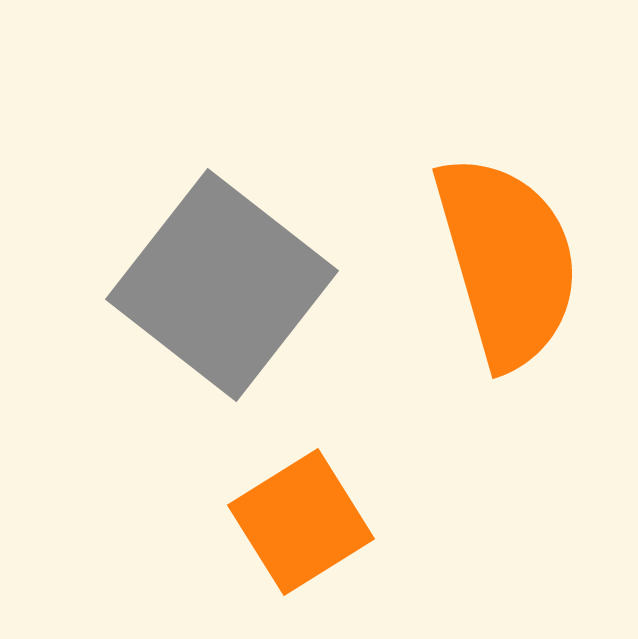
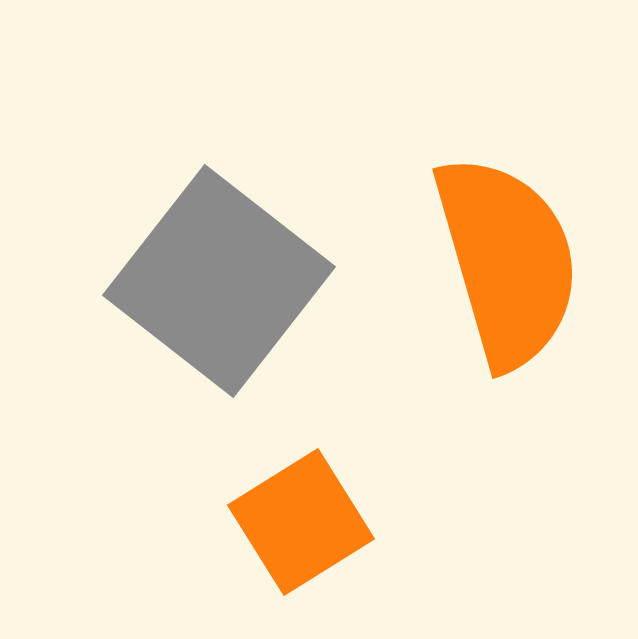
gray square: moved 3 px left, 4 px up
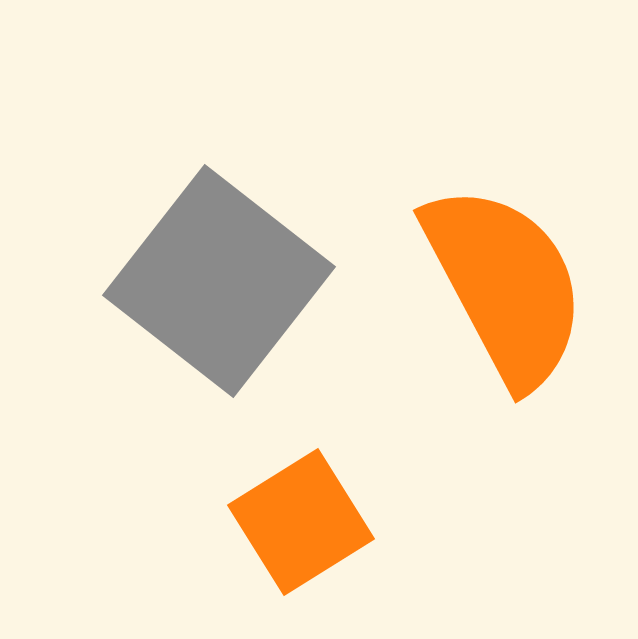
orange semicircle: moved 2 px left, 24 px down; rotated 12 degrees counterclockwise
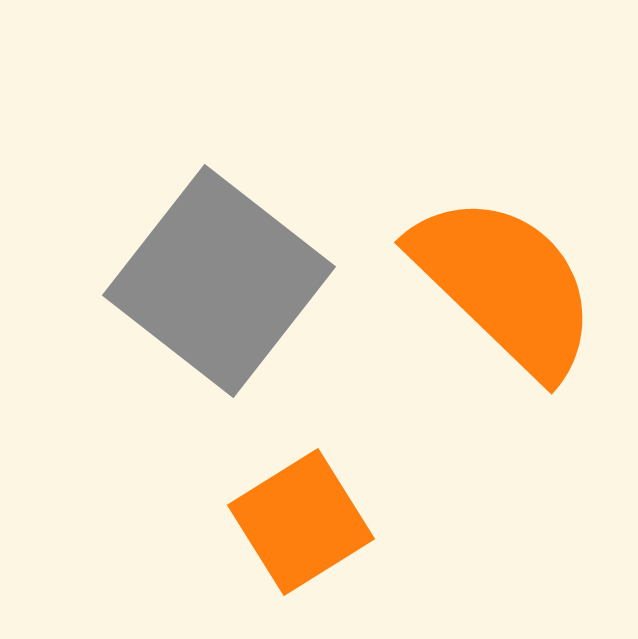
orange semicircle: rotated 18 degrees counterclockwise
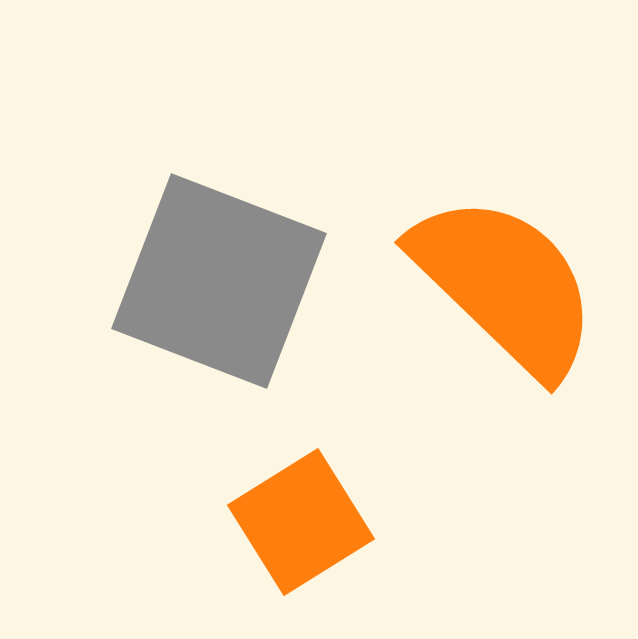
gray square: rotated 17 degrees counterclockwise
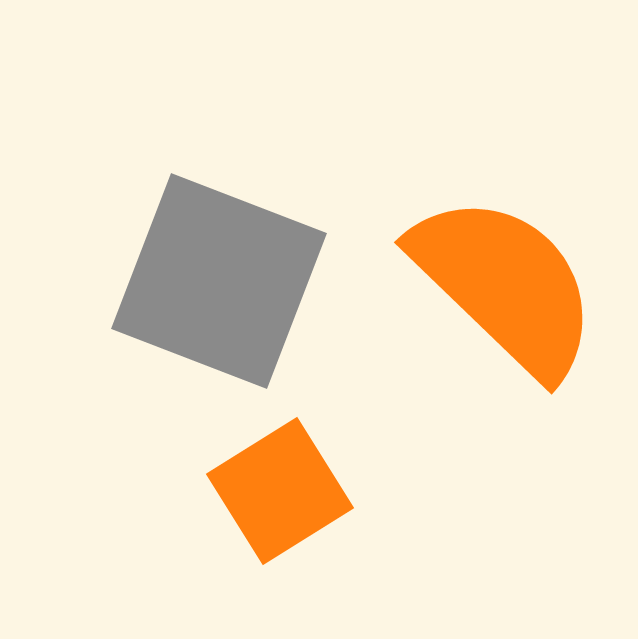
orange square: moved 21 px left, 31 px up
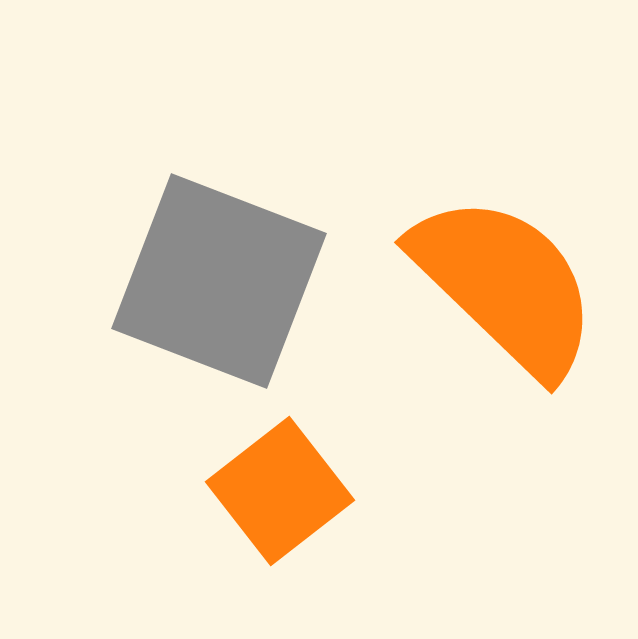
orange square: rotated 6 degrees counterclockwise
